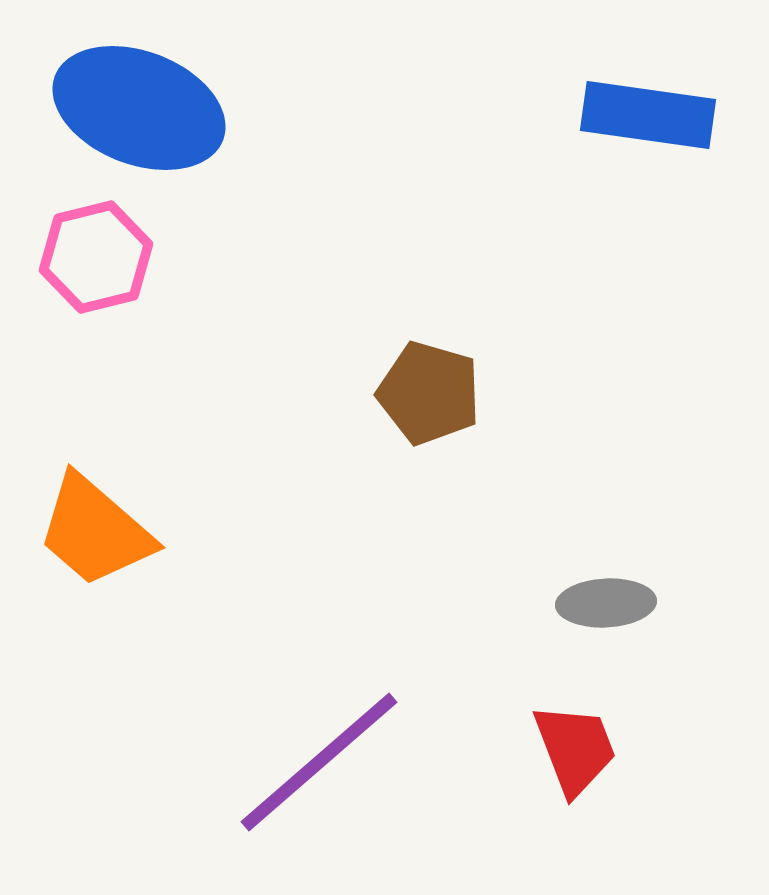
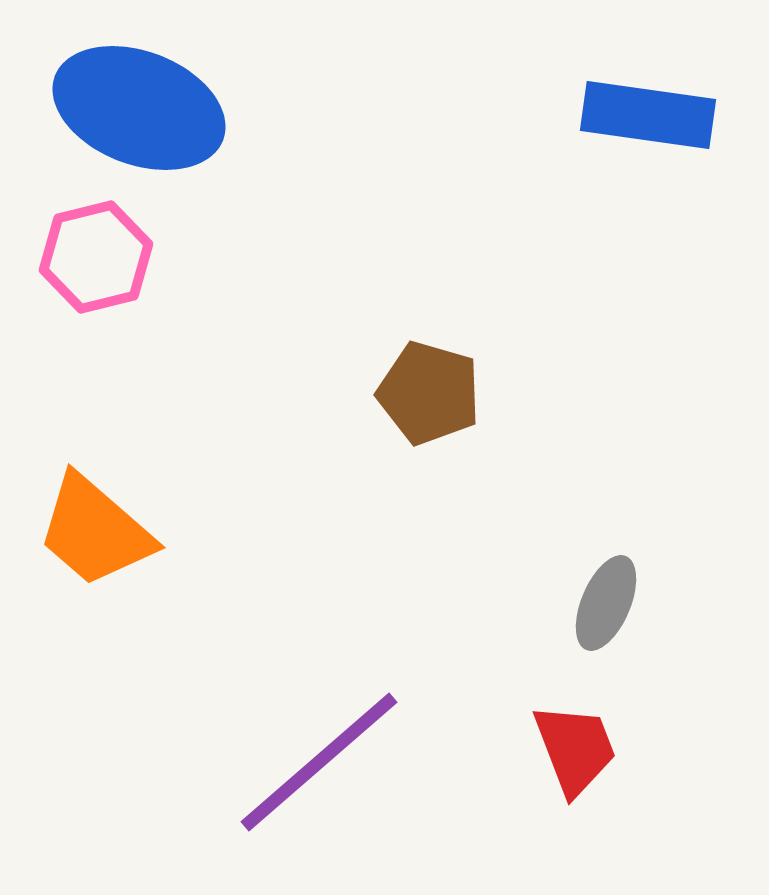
gray ellipse: rotated 64 degrees counterclockwise
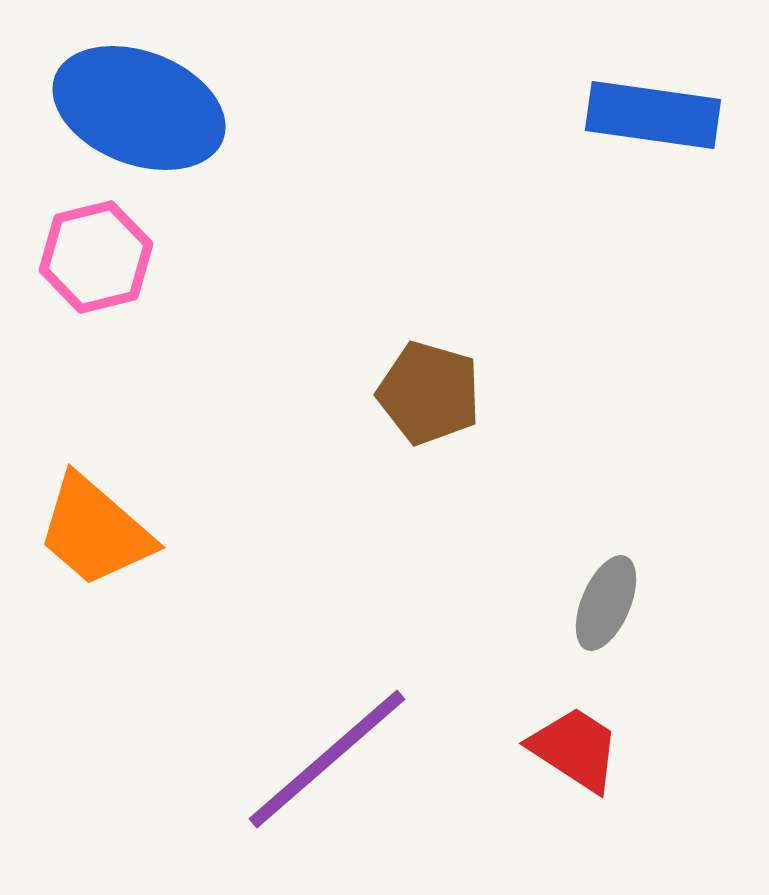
blue rectangle: moved 5 px right
red trapezoid: rotated 36 degrees counterclockwise
purple line: moved 8 px right, 3 px up
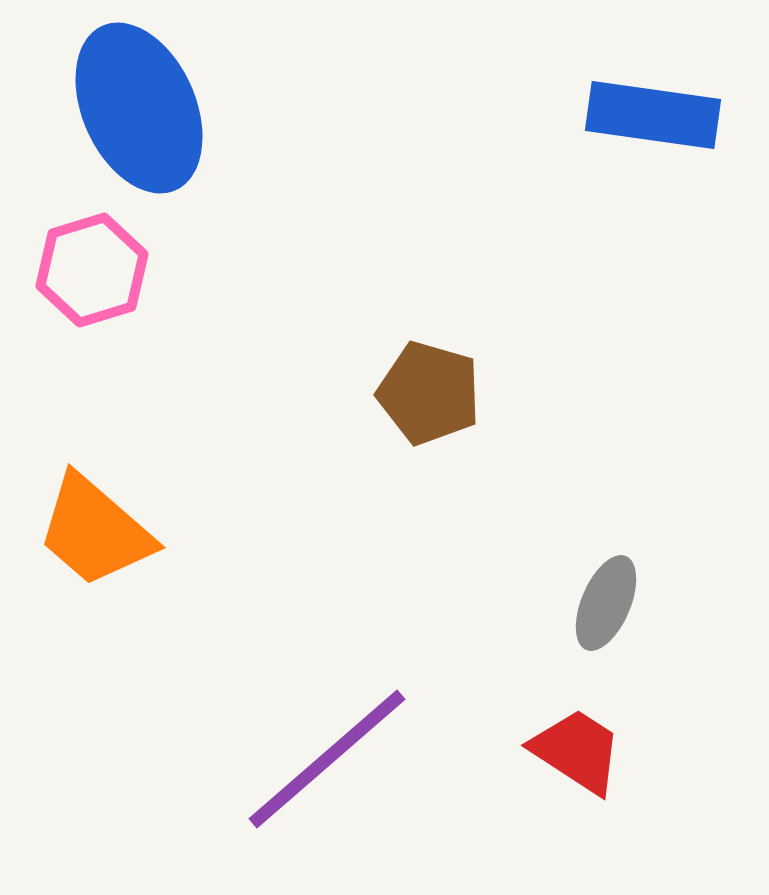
blue ellipse: rotated 45 degrees clockwise
pink hexagon: moved 4 px left, 13 px down; rotated 3 degrees counterclockwise
red trapezoid: moved 2 px right, 2 px down
